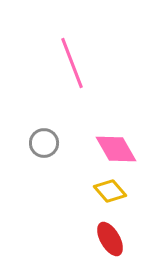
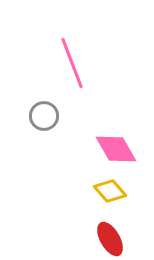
gray circle: moved 27 px up
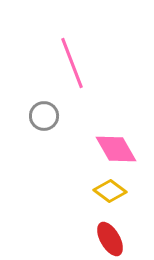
yellow diamond: rotated 12 degrees counterclockwise
